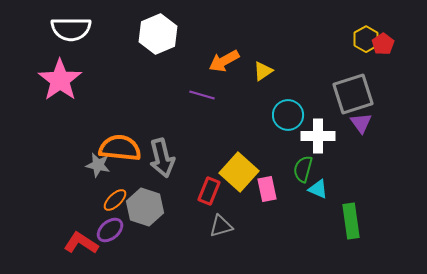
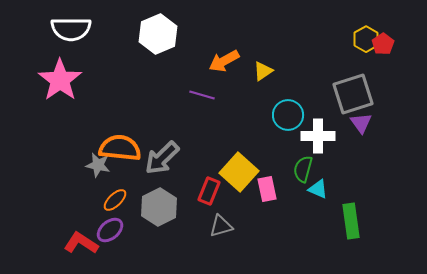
gray arrow: rotated 60 degrees clockwise
gray hexagon: moved 14 px right; rotated 15 degrees clockwise
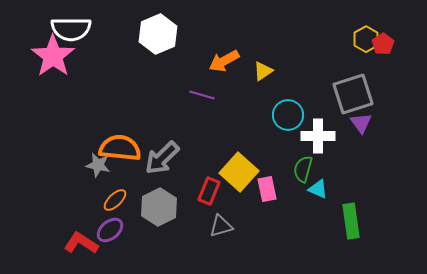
pink star: moved 7 px left, 24 px up
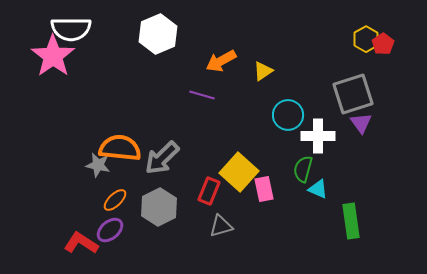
orange arrow: moved 3 px left
pink rectangle: moved 3 px left
